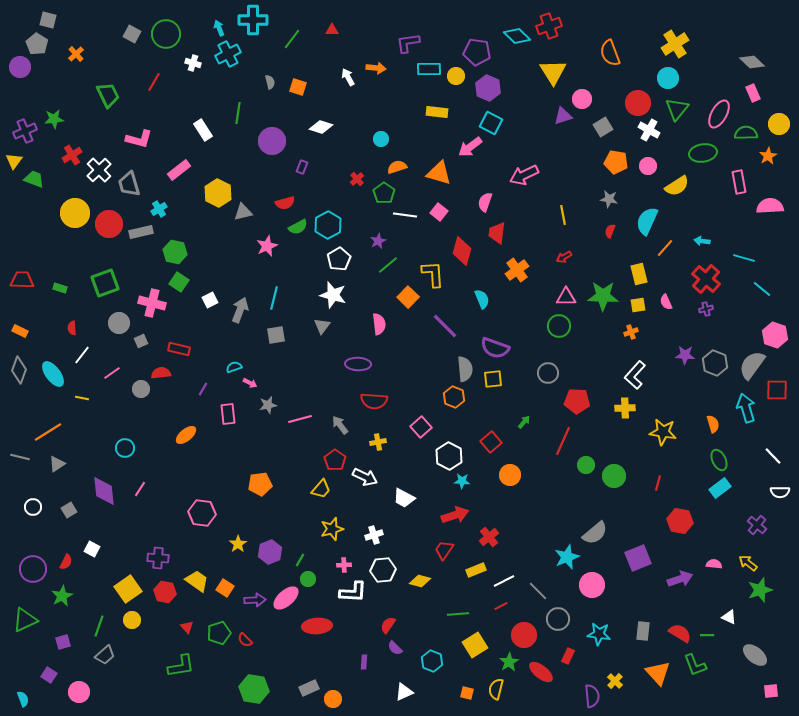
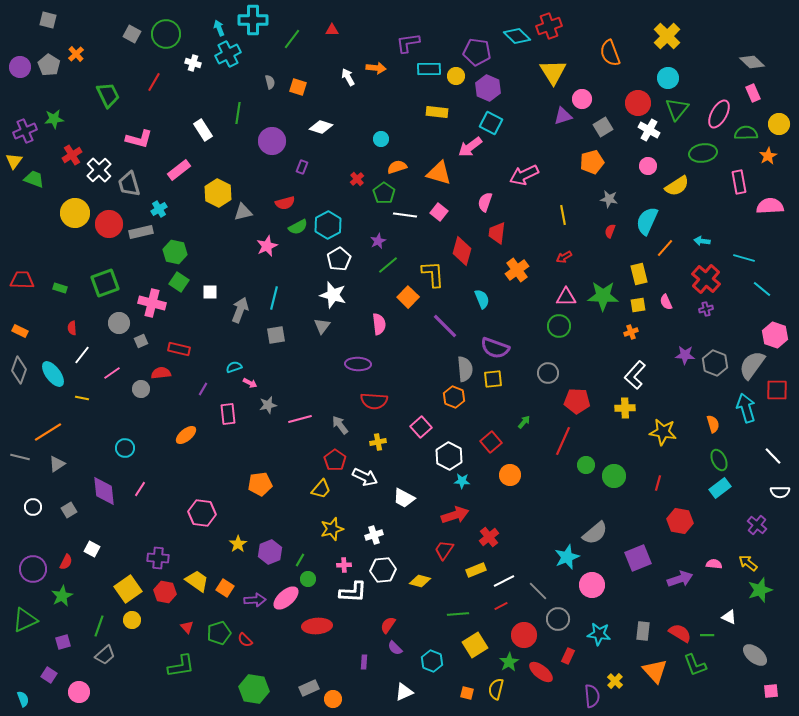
gray pentagon at (37, 44): moved 12 px right, 21 px down
yellow cross at (675, 44): moved 8 px left, 8 px up; rotated 12 degrees counterclockwise
orange pentagon at (616, 162): moved 24 px left; rotated 25 degrees counterclockwise
white square at (210, 300): moved 8 px up; rotated 28 degrees clockwise
orange triangle at (658, 673): moved 3 px left, 2 px up
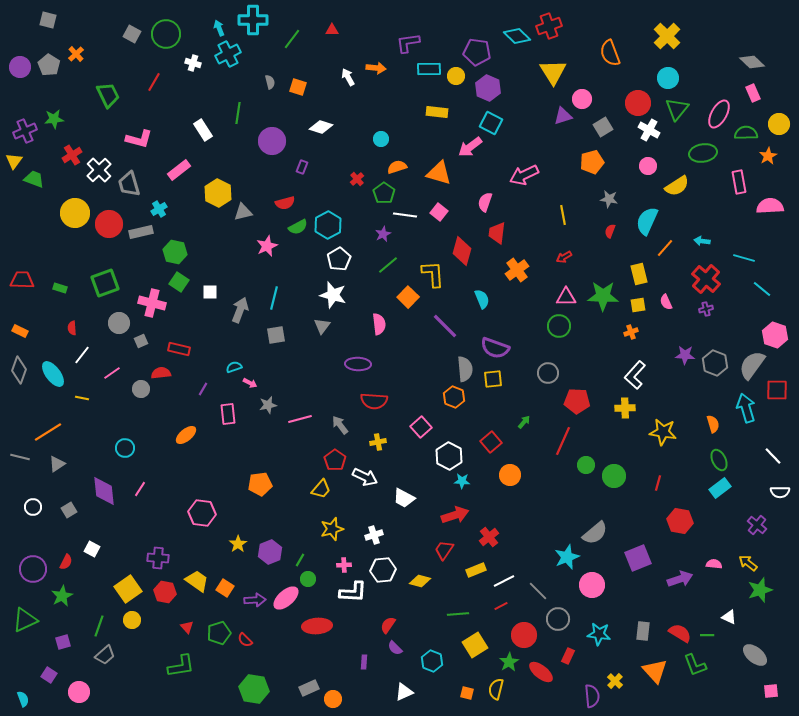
purple star at (378, 241): moved 5 px right, 7 px up
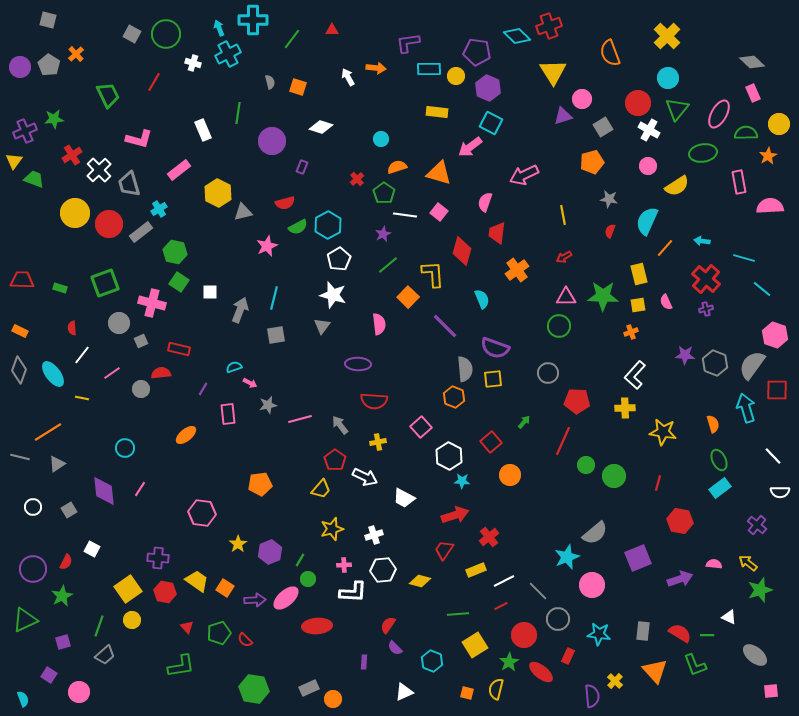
white rectangle at (203, 130): rotated 10 degrees clockwise
gray rectangle at (141, 232): rotated 25 degrees counterclockwise
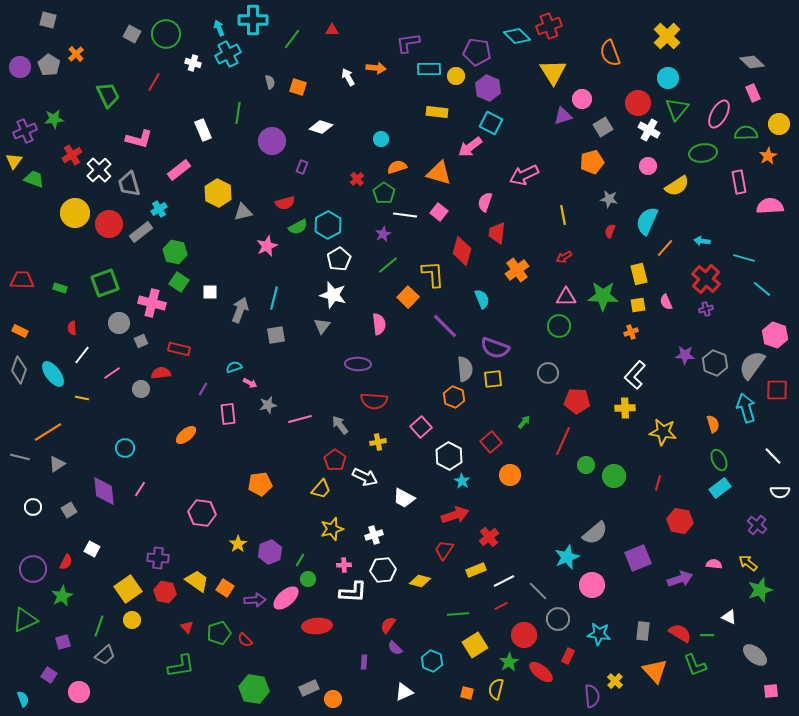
cyan star at (462, 481): rotated 28 degrees clockwise
